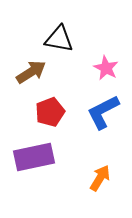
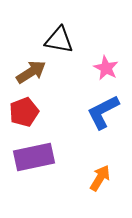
black triangle: moved 1 px down
red pentagon: moved 26 px left
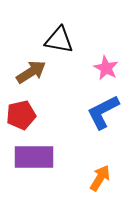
red pentagon: moved 3 px left, 3 px down; rotated 8 degrees clockwise
purple rectangle: rotated 12 degrees clockwise
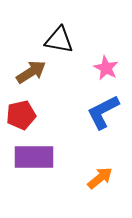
orange arrow: rotated 20 degrees clockwise
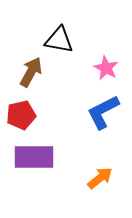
brown arrow: rotated 28 degrees counterclockwise
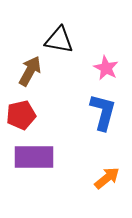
brown arrow: moved 1 px left, 1 px up
blue L-shape: rotated 132 degrees clockwise
orange arrow: moved 7 px right
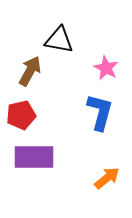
blue L-shape: moved 3 px left
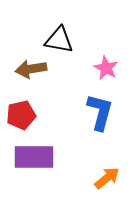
brown arrow: moved 1 px right, 2 px up; rotated 128 degrees counterclockwise
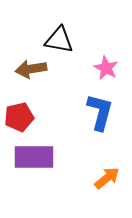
red pentagon: moved 2 px left, 2 px down
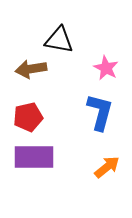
red pentagon: moved 9 px right
orange arrow: moved 11 px up
